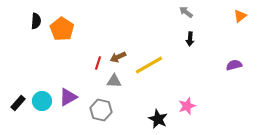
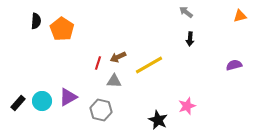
orange triangle: rotated 24 degrees clockwise
black star: moved 1 px down
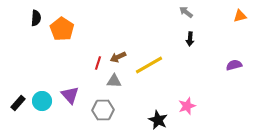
black semicircle: moved 3 px up
purple triangle: moved 2 px right, 2 px up; rotated 42 degrees counterclockwise
gray hexagon: moved 2 px right; rotated 15 degrees counterclockwise
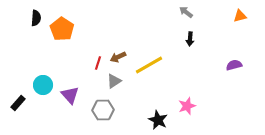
gray triangle: rotated 35 degrees counterclockwise
cyan circle: moved 1 px right, 16 px up
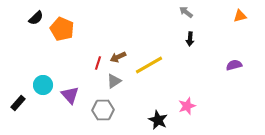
black semicircle: rotated 42 degrees clockwise
orange pentagon: rotated 10 degrees counterclockwise
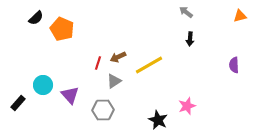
purple semicircle: rotated 77 degrees counterclockwise
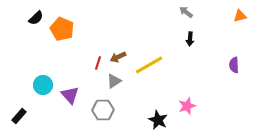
black rectangle: moved 1 px right, 13 px down
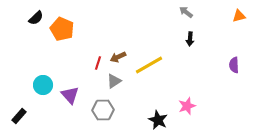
orange triangle: moved 1 px left
